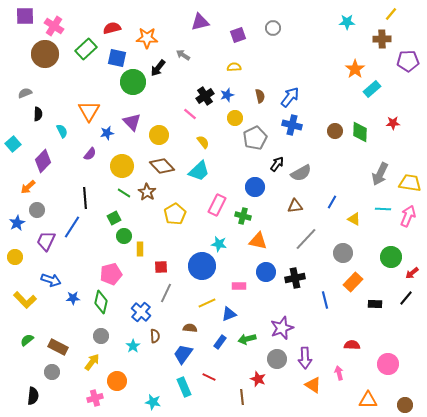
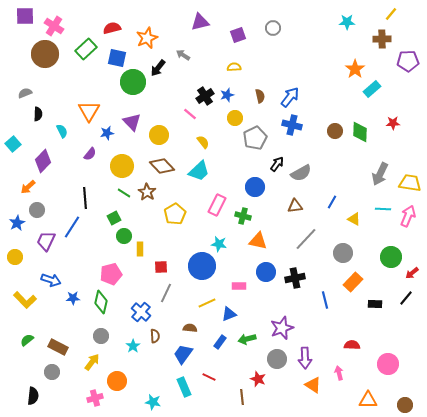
orange star at (147, 38): rotated 25 degrees counterclockwise
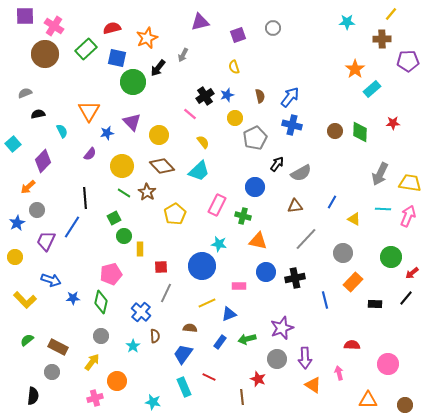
gray arrow at (183, 55): rotated 96 degrees counterclockwise
yellow semicircle at (234, 67): rotated 104 degrees counterclockwise
black semicircle at (38, 114): rotated 104 degrees counterclockwise
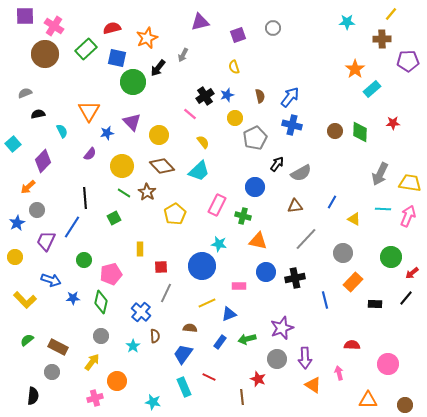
green circle at (124, 236): moved 40 px left, 24 px down
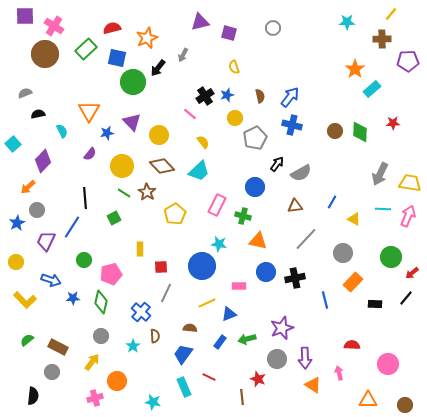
purple square at (238, 35): moved 9 px left, 2 px up; rotated 35 degrees clockwise
yellow circle at (15, 257): moved 1 px right, 5 px down
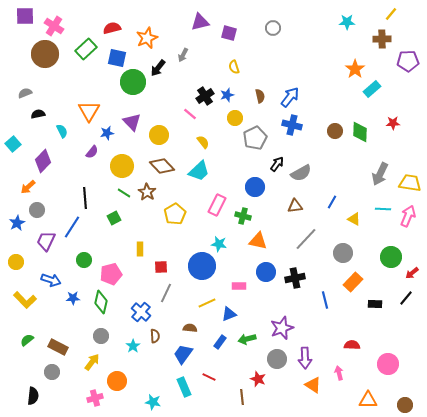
purple semicircle at (90, 154): moved 2 px right, 2 px up
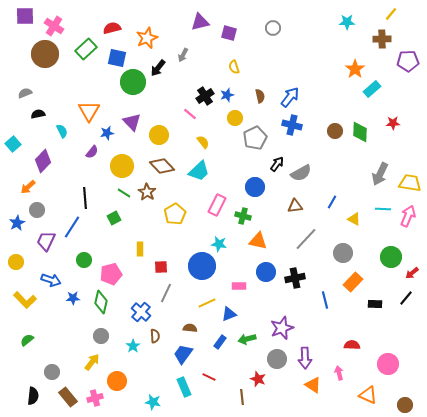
brown rectangle at (58, 347): moved 10 px right, 50 px down; rotated 24 degrees clockwise
orange triangle at (368, 400): moved 5 px up; rotated 24 degrees clockwise
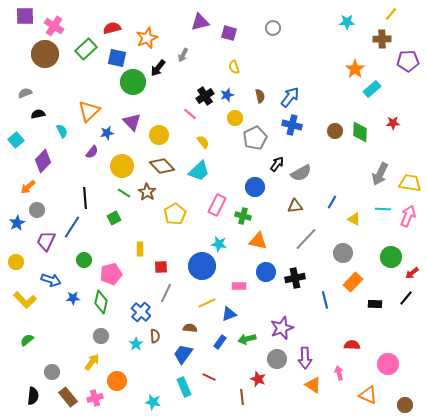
orange triangle at (89, 111): rotated 15 degrees clockwise
cyan square at (13, 144): moved 3 px right, 4 px up
cyan star at (133, 346): moved 3 px right, 2 px up
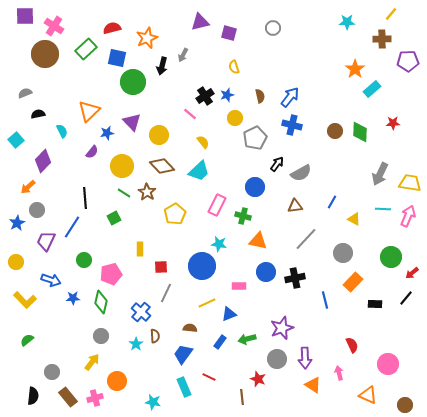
black arrow at (158, 68): moved 4 px right, 2 px up; rotated 24 degrees counterclockwise
red semicircle at (352, 345): rotated 63 degrees clockwise
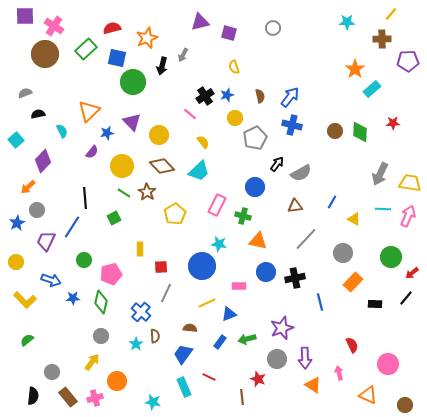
blue line at (325, 300): moved 5 px left, 2 px down
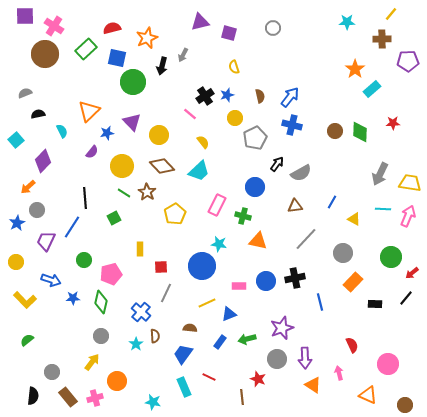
blue circle at (266, 272): moved 9 px down
